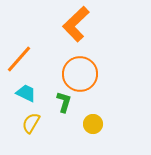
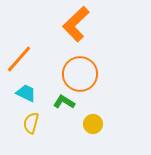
green L-shape: rotated 75 degrees counterclockwise
yellow semicircle: rotated 15 degrees counterclockwise
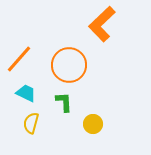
orange L-shape: moved 26 px right
orange circle: moved 11 px left, 9 px up
green L-shape: rotated 55 degrees clockwise
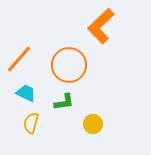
orange L-shape: moved 1 px left, 2 px down
green L-shape: rotated 85 degrees clockwise
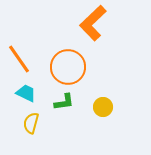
orange L-shape: moved 8 px left, 3 px up
orange line: rotated 76 degrees counterclockwise
orange circle: moved 1 px left, 2 px down
yellow circle: moved 10 px right, 17 px up
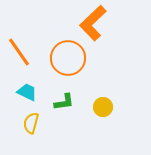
orange line: moved 7 px up
orange circle: moved 9 px up
cyan trapezoid: moved 1 px right, 1 px up
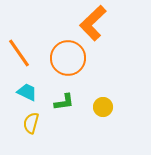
orange line: moved 1 px down
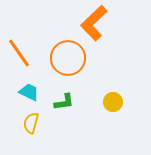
orange L-shape: moved 1 px right
cyan trapezoid: moved 2 px right
yellow circle: moved 10 px right, 5 px up
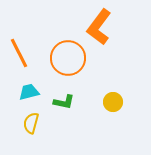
orange L-shape: moved 5 px right, 4 px down; rotated 9 degrees counterclockwise
orange line: rotated 8 degrees clockwise
cyan trapezoid: rotated 40 degrees counterclockwise
green L-shape: rotated 20 degrees clockwise
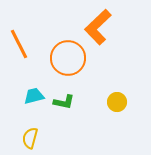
orange L-shape: moved 1 px left; rotated 9 degrees clockwise
orange line: moved 9 px up
cyan trapezoid: moved 5 px right, 4 px down
yellow circle: moved 4 px right
yellow semicircle: moved 1 px left, 15 px down
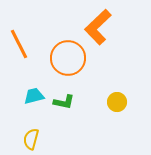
yellow semicircle: moved 1 px right, 1 px down
